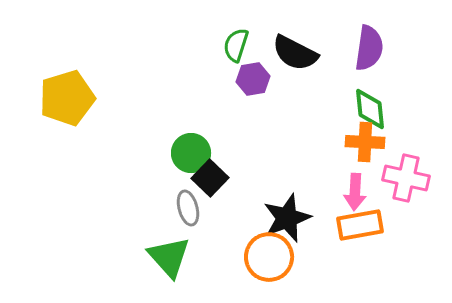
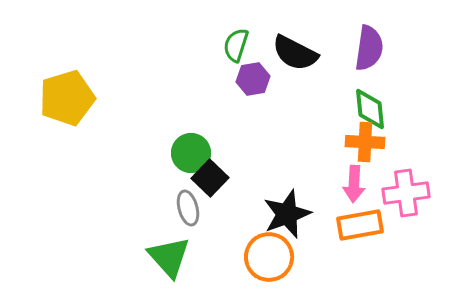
pink cross: moved 15 px down; rotated 21 degrees counterclockwise
pink arrow: moved 1 px left, 8 px up
black star: moved 4 px up
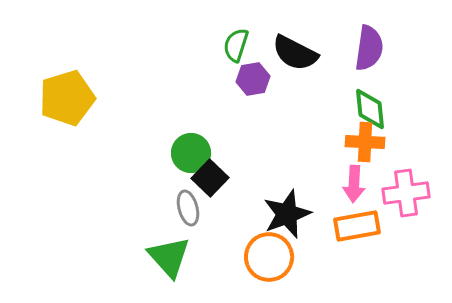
orange rectangle: moved 3 px left, 1 px down
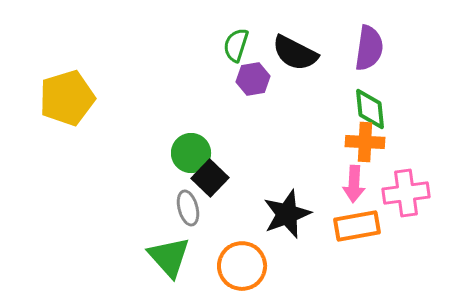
orange circle: moved 27 px left, 9 px down
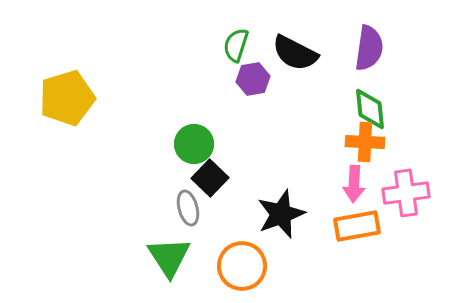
green circle: moved 3 px right, 9 px up
black star: moved 6 px left
green triangle: rotated 9 degrees clockwise
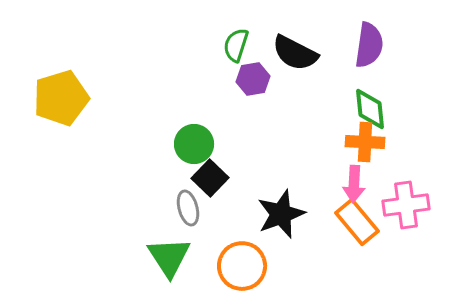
purple semicircle: moved 3 px up
yellow pentagon: moved 6 px left
pink cross: moved 12 px down
orange rectangle: moved 4 px up; rotated 60 degrees clockwise
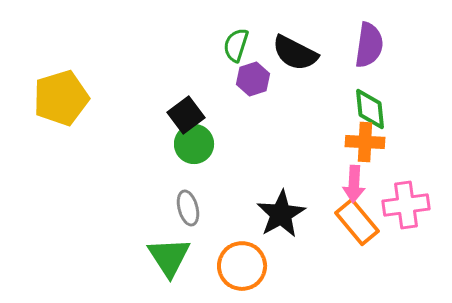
purple hexagon: rotated 8 degrees counterclockwise
black square: moved 24 px left, 63 px up; rotated 9 degrees clockwise
black star: rotated 9 degrees counterclockwise
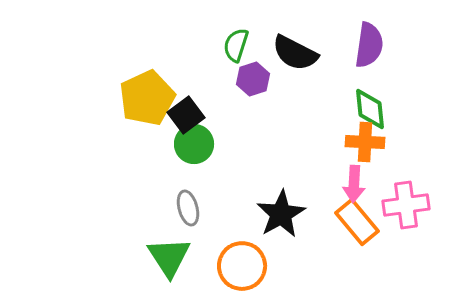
yellow pentagon: moved 86 px right; rotated 8 degrees counterclockwise
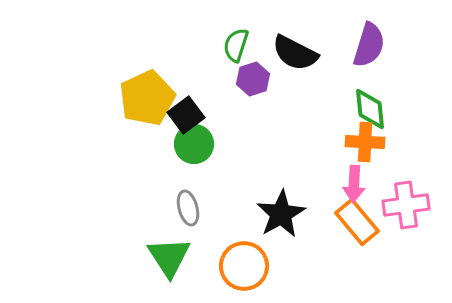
purple semicircle: rotated 9 degrees clockwise
orange circle: moved 2 px right
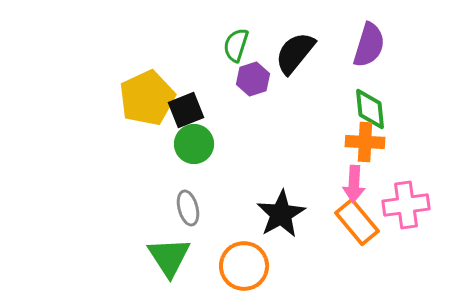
black semicircle: rotated 102 degrees clockwise
black square: moved 5 px up; rotated 15 degrees clockwise
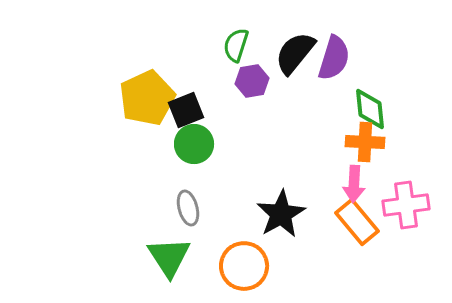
purple semicircle: moved 35 px left, 13 px down
purple hexagon: moved 1 px left, 2 px down; rotated 8 degrees clockwise
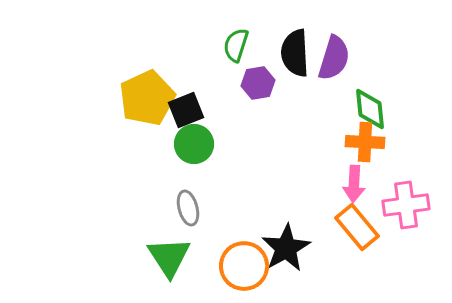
black semicircle: rotated 42 degrees counterclockwise
purple hexagon: moved 6 px right, 2 px down
black star: moved 5 px right, 34 px down
orange rectangle: moved 5 px down
